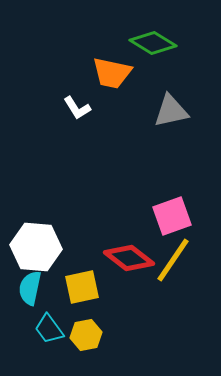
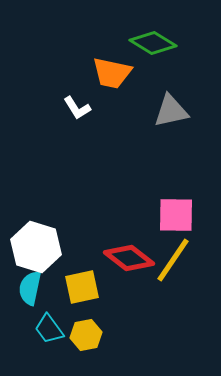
pink square: moved 4 px right, 1 px up; rotated 21 degrees clockwise
white hexagon: rotated 12 degrees clockwise
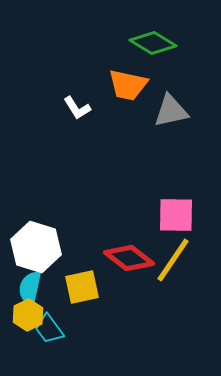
orange trapezoid: moved 16 px right, 12 px down
yellow hexagon: moved 58 px left, 20 px up; rotated 16 degrees counterclockwise
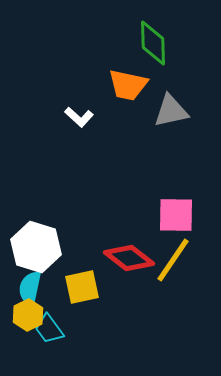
green diamond: rotated 57 degrees clockwise
white L-shape: moved 2 px right, 9 px down; rotated 16 degrees counterclockwise
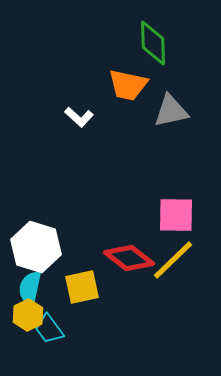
yellow line: rotated 12 degrees clockwise
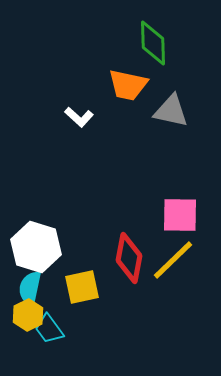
gray triangle: rotated 24 degrees clockwise
pink square: moved 4 px right
red diamond: rotated 63 degrees clockwise
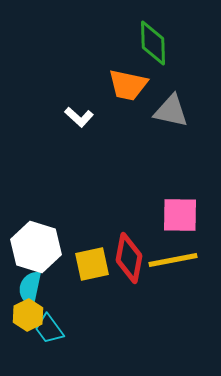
yellow line: rotated 33 degrees clockwise
yellow square: moved 10 px right, 23 px up
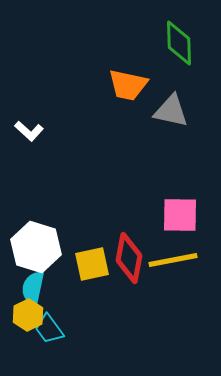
green diamond: moved 26 px right
white L-shape: moved 50 px left, 14 px down
cyan semicircle: moved 3 px right
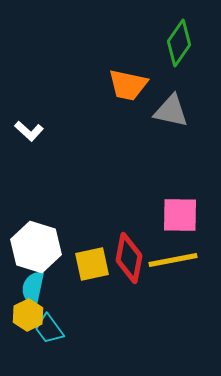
green diamond: rotated 36 degrees clockwise
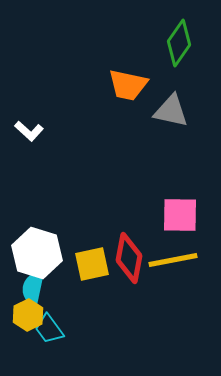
white hexagon: moved 1 px right, 6 px down
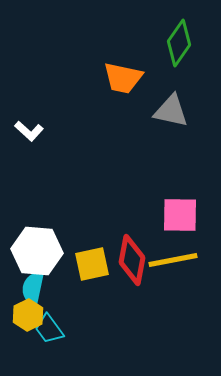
orange trapezoid: moved 5 px left, 7 px up
white hexagon: moved 2 px up; rotated 12 degrees counterclockwise
red diamond: moved 3 px right, 2 px down
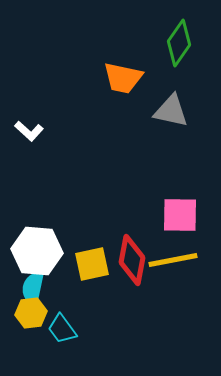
yellow hexagon: moved 3 px right, 2 px up; rotated 20 degrees clockwise
cyan trapezoid: moved 13 px right
